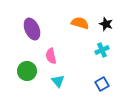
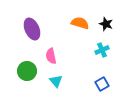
cyan triangle: moved 2 px left
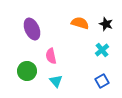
cyan cross: rotated 16 degrees counterclockwise
blue square: moved 3 px up
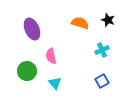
black star: moved 2 px right, 4 px up
cyan cross: rotated 16 degrees clockwise
cyan triangle: moved 1 px left, 2 px down
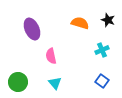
green circle: moved 9 px left, 11 px down
blue square: rotated 24 degrees counterclockwise
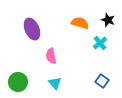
cyan cross: moved 2 px left, 7 px up; rotated 16 degrees counterclockwise
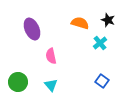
cyan triangle: moved 4 px left, 2 px down
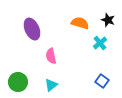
cyan triangle: rotated 32 degrees clockwise
